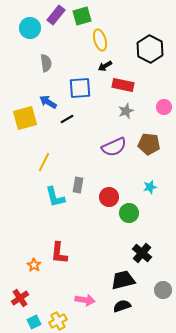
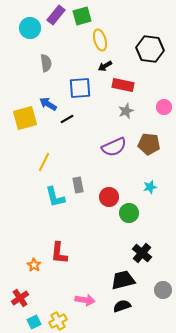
black hexagon: rotated 20 degrees counterclockwise
blue arrow: moved 2 px down
gray rectangle: rotated 21 degrees counterclockwise
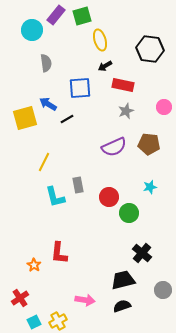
cyan circle: moved 2 px right, 2 px down
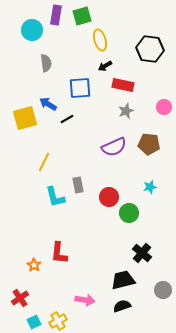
purple rectangle: rotated 30 degrees counterclockwise
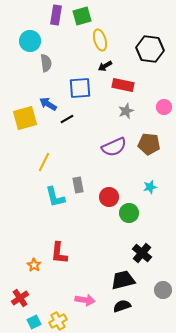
cyan circle: moved 2 px left, 11 px down
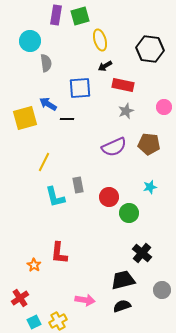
green square: moved 2 px left
black line: rotated 32 degrees clockwise
gray circle: moved 1 px left
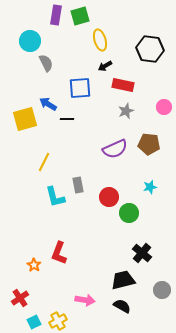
gray semicircle: rotated 18 degrees counterclockwise
yellow square: moved 1 px down
purple semicircle: moved 1 px right, 2 px down
red L-shape: rotated 15 degrees clockwise
black semicircle: rotated 48 degrees clockwise
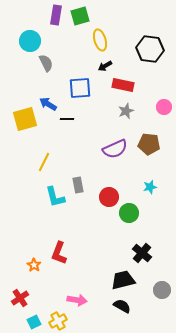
pink arrow: moved 8 px left
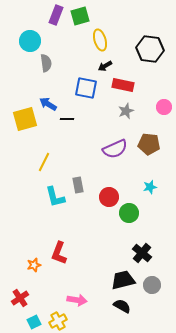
purple rectangle: rotated 12 degrees clockwise
gray semicircle: rotated 18 degrees clockwise
blue square: moved 6 px right; rotated 15 degrees clockwise
orange star: rotated 24 degrees clockwise
gray circle: moved 10 px left, 5 px up
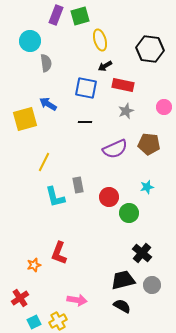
black line: moved 18 px right, 3 px down
cyan star: moved 3 px left
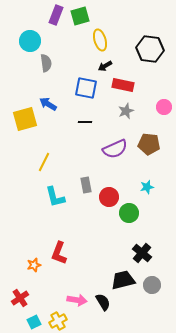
gray rectangle: moved 8 px right
black semicircle: moved 19 px left, 4 px up; rotated 30 degrees clockwise
